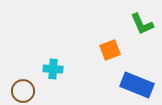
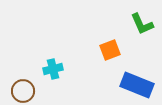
cyan cross: rotated 18 degrees counterclockwise
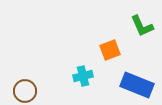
green L-shape: moved 2 px down
cyan cross: moved 30 px right, 7 px down
brown circle: moved 2 px right
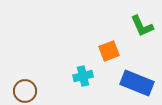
orange square: moved 1 px left, 1 px down
blue rectangle: moved 2 px up
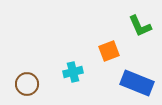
green L-shape: moved 2 px left
cyan cross: moved 10 px left, 4 px up
brown circle: moved 2 px right, 7 px up
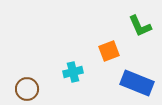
brown circle: moved 5 px down
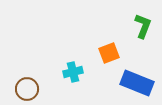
green L-shape: moved 3 px right; rotated 135 degrees counterclockwise
orange square: moved 2 px down
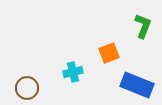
blue rectangle: moved 2 px down
brown circle: moved 1 px up
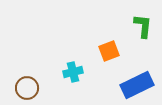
green L-shape: rotated 15 degrees counterclockwise
orange square: moved 2 px up
blue rectangle: rotated 48 degrees counterclockwise
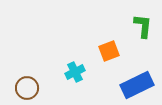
cyan cross: moved 2 px right; rotated 12 degrees counterclockwise
